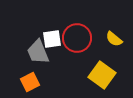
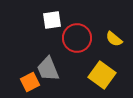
white square: moved 19 px up
gray trapezoid: moved 10 px right, 17 px down
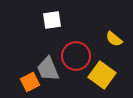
red circle: moved 1 px left, 18 px down
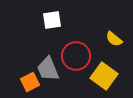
yellow square: moved 2 px right, 1 px down
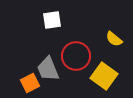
orange square: moved 1 px down
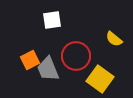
yellow square: moved 4 px left, 3 px down
orange square: moved 23 px up
